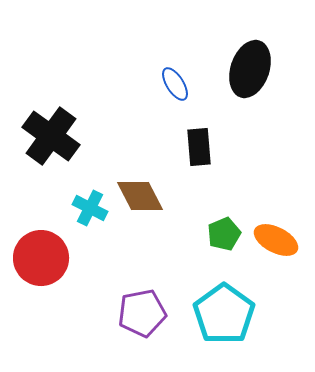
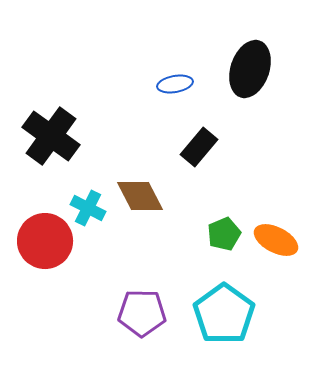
blue ellipse: rotated 68 degrees counterclockwise
black rectangle: rotated 45 degrees clockwise
cyan cross: moved 2 px left
red circle: moved 4 px right, 17 px up
purple pentagon: rotated 12 degrees clockwise
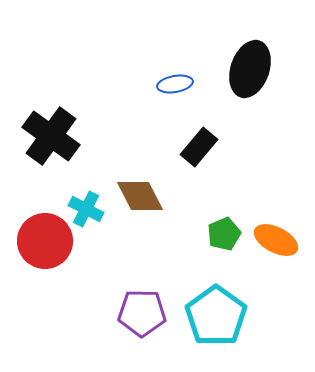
cyan cross: moved 2 px left, 1 px down
cyan pentagon: moved 8 px left, 2 px down
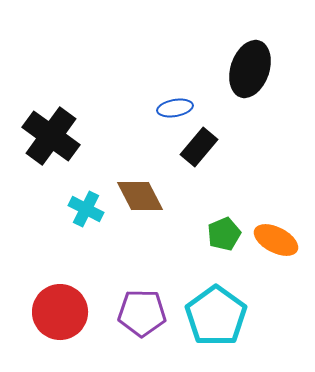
blue ellipse: moved 24 px down
red circle: moved 15 px right, 71 px down
